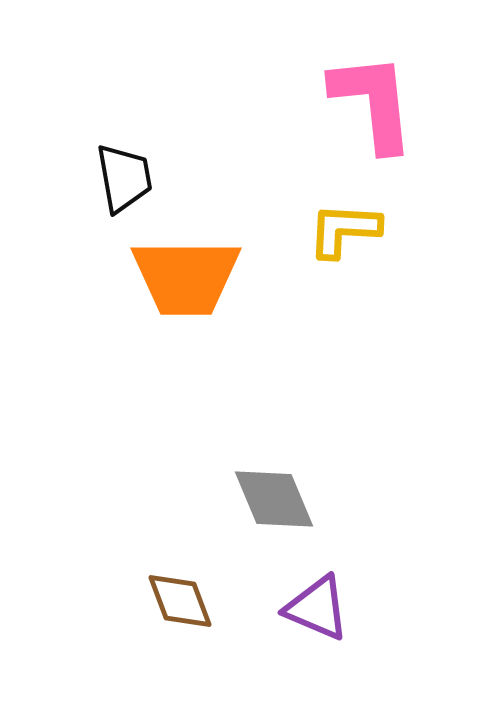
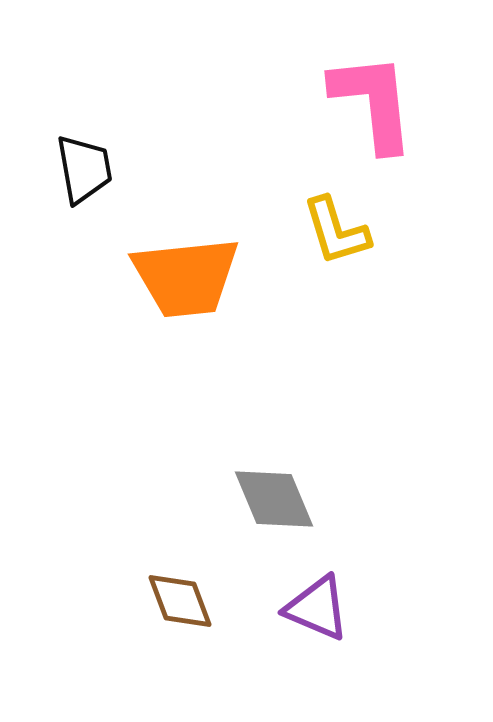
black trapezoid: moved 40 px left, 9 px up
yellow L-shape: moved 8 px left, 1 px down; rotated 110 degrees counterclockwise
orange trapezoid: rotated 6 degrees counterclockwise
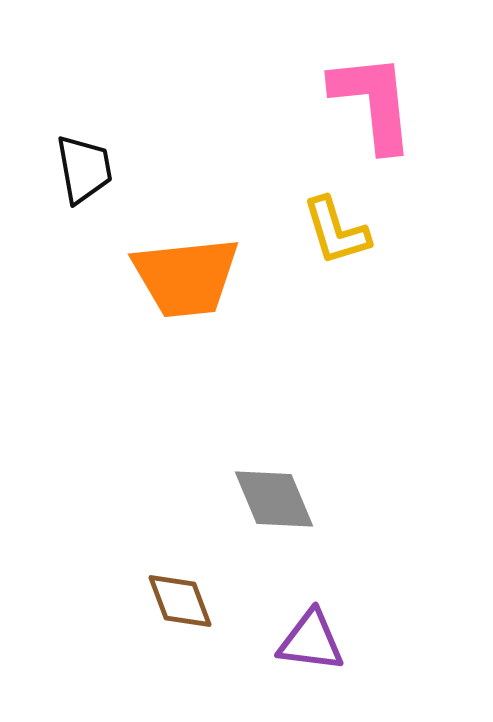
purple triangle: moved 6 px left, 33 px down; rotated 16 degrees counterclockwise
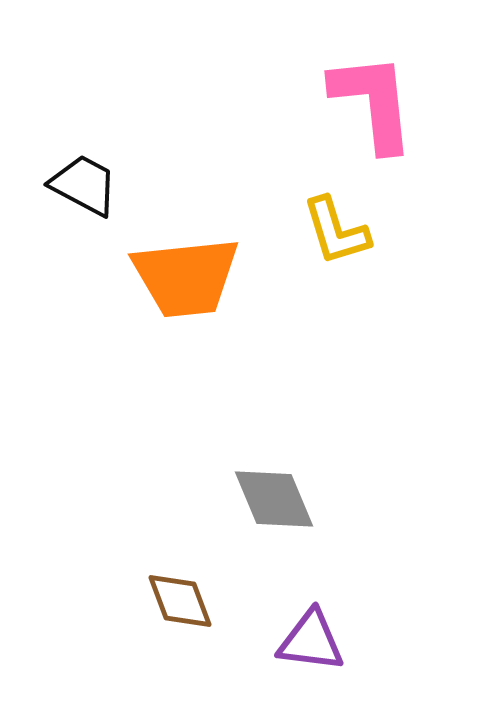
black trapezoid: moved 16 px down; rotated 52 degrees counterclockwise
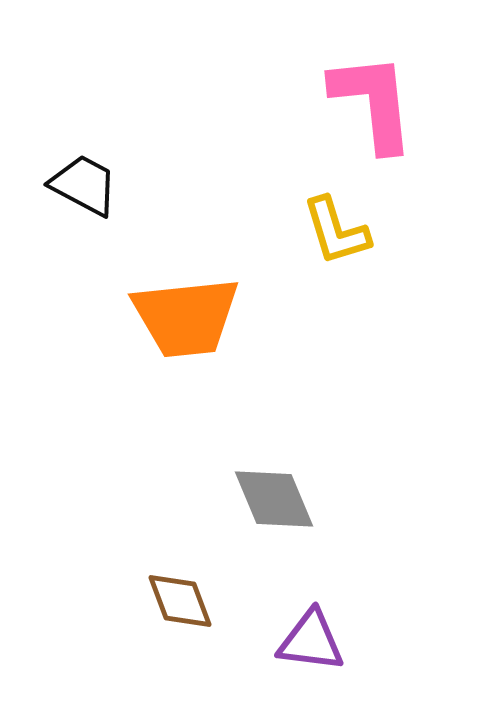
orange trapezoid: moved 40 px down
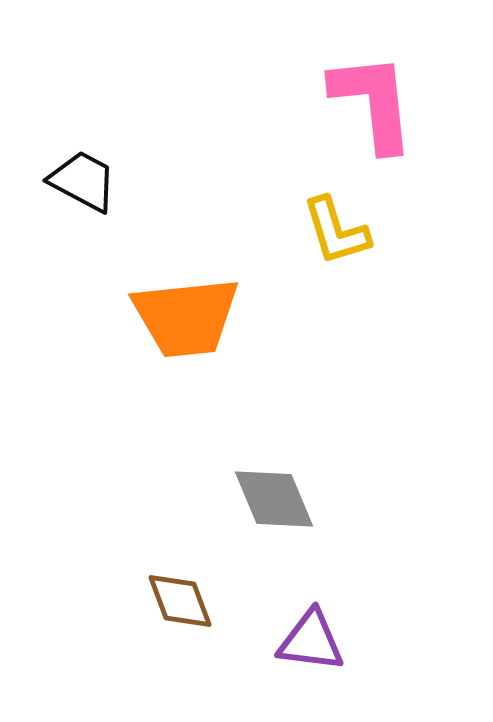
black trapezoid: moved 1 px left, 4 px up
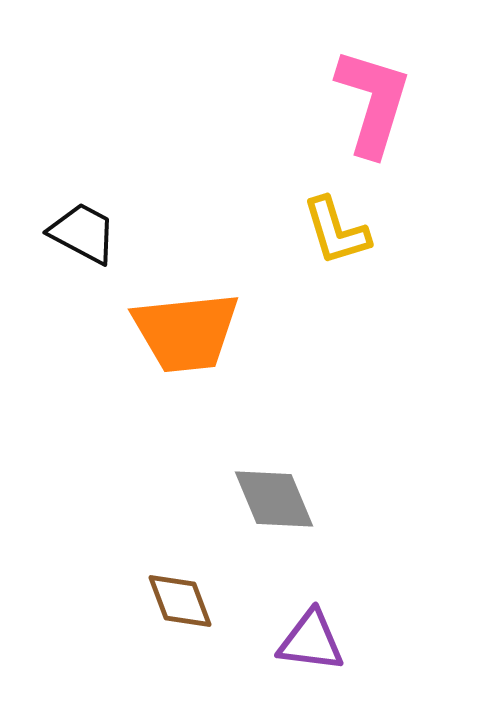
pink L-shape: rotated 23 degrees clockwise
black trapezoid: moved 52 px down
orange trapezoid: moved 15 px down
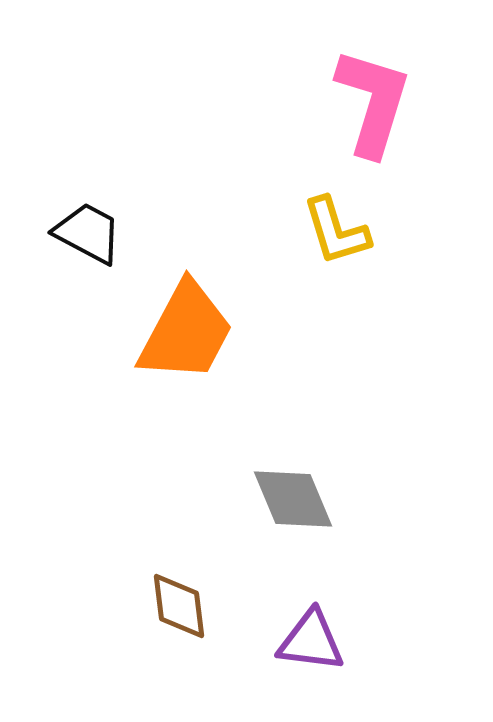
black trapezoid: moved 5 px right
orange trapezoid: rotated 56 degrees counterclockwise
gray diamond: moved 19 px right
brown diamond: moved 1 px left, 5 px down; rotated 14 degrees clockwise
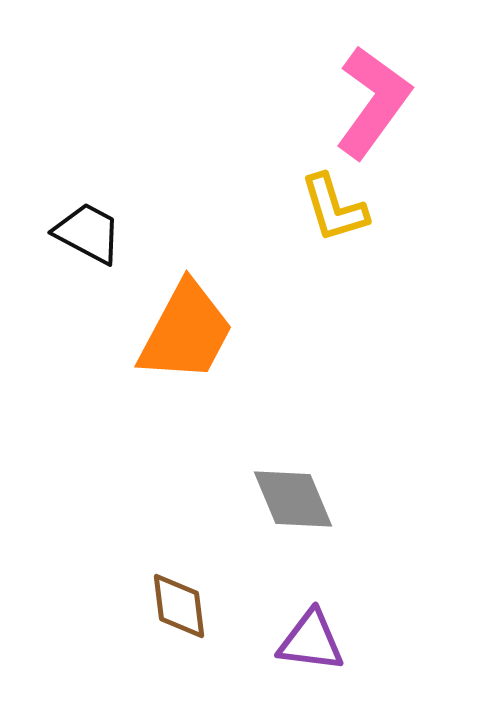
pink L-shape: rotated 19 degrees clockwise
yellow L-shape: moved 2 px left, 23 px up
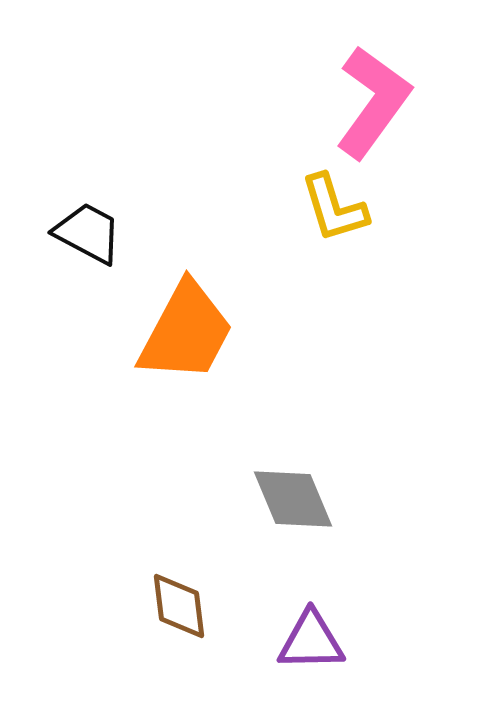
purple triangle: rotated 8 degrees counterclockwise
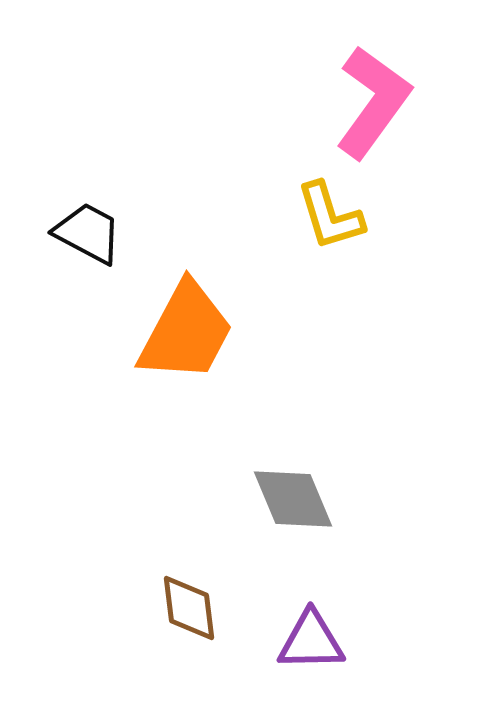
yellow L-shape: moved 4 px left, 8 px down
brown diamond: moved 10 px right, 2 px down
